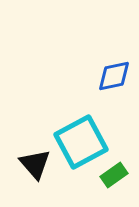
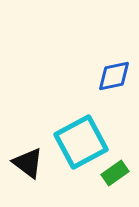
black triangle: moved 7 px left, 1 px up; rotated 12 degrees counterclockwise
green rectangle: moved 1 px right, 2 px up
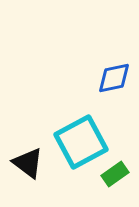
blue diamond: moved 2 px down
green rectangle: moved 1 px down
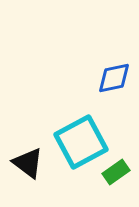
green rectangle: moved 1 px right, 2 px up
